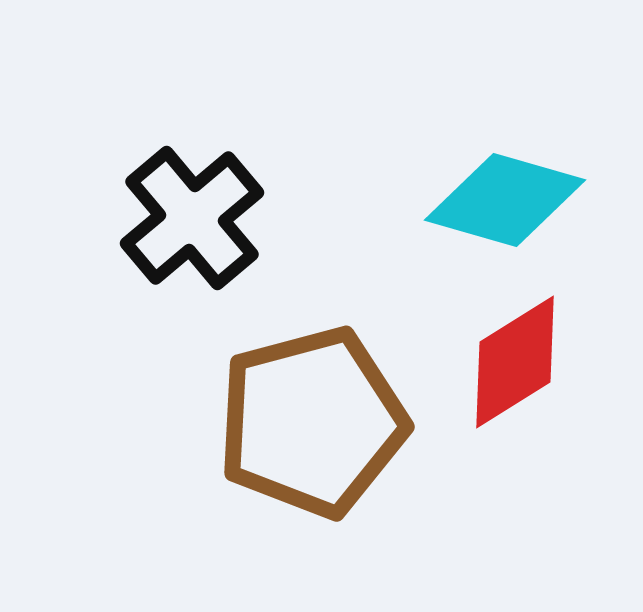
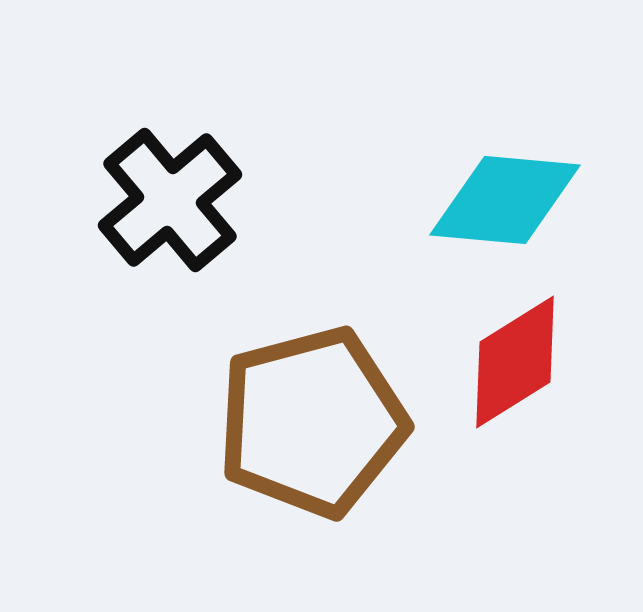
cyan diamond: rotated 11 degrees counterclockwise
black cross: moved 22 px left, 18 px up
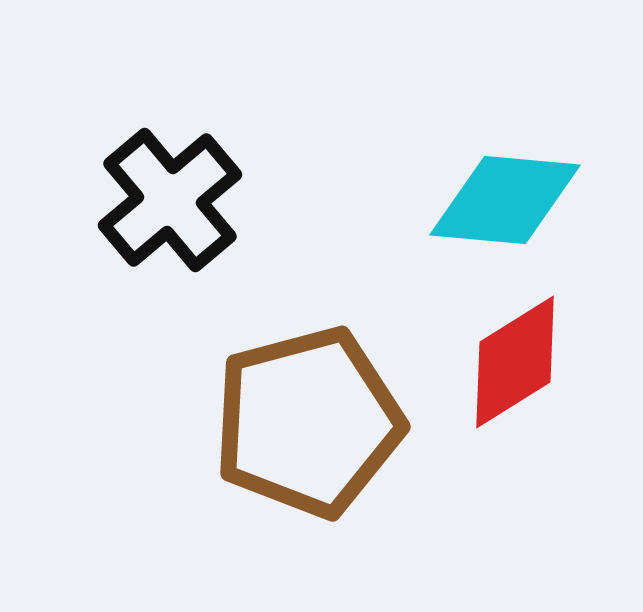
brown pentagon: moved 4 px left
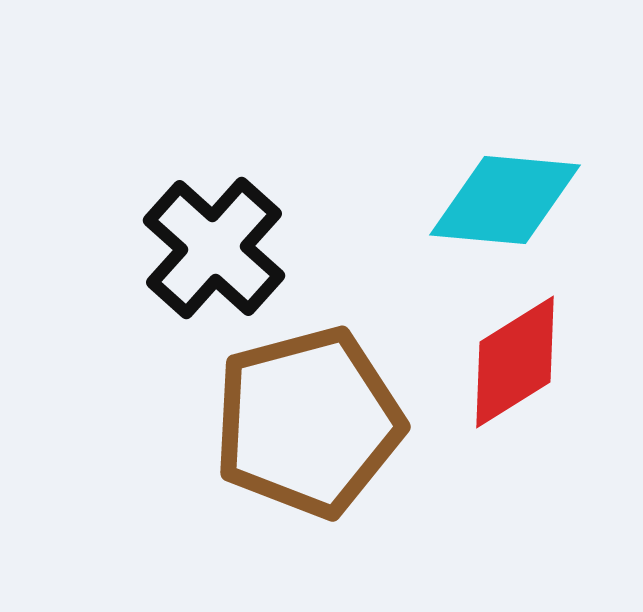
black cross: moved 44 px right, 48 px down; rotated 8 degrees counterclockwise
